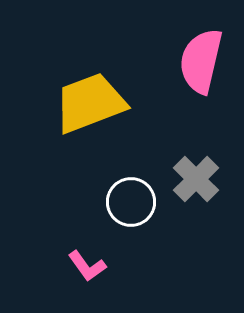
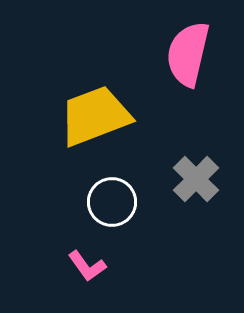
pink semicircle: moved 13 px left, 7 px up
yellow trapezoid: moved 5 px right, 13 px down
white circle: moved 19 px left
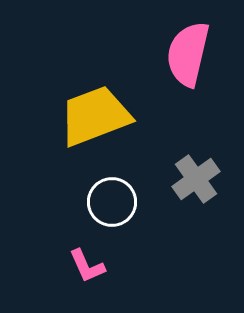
gray cross: rotated 9 degrees clockwise
pink L-shape: rotated 12 degrees clockwise
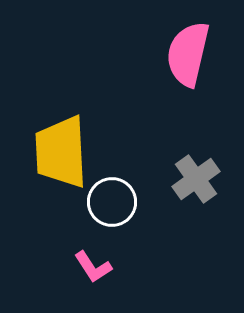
yellow trapezoid: moved 34 px left, 36 px down; rotated 72 degrees counterclockwise
pink L-shape: moved 6 px right, 1 px down; rotated 9 degrees counterclockwise
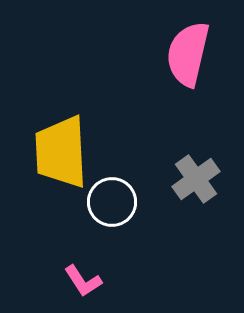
pink L-shape: moved 10 px left, 14 px down
